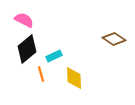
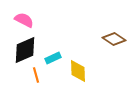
black diamond: moved 2 px left, 1 px down; rotated 16 degrees clockwise
cyan rectangle: moved 1 px left, 2 px down
orange line: moved 5 px left, 1 px down
yellow diamond: moved 4 px right, 7 px up
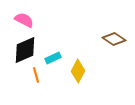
yellow diamond: rotated 30 degrees clockwise
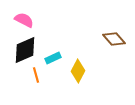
brown diamond: rotated 15 degrees clockwise
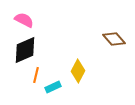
cyan rectangle: moved 29 px down
orange line: rotated 28 degrees clockwise
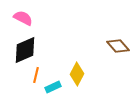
pink semicircle: moved 1 px left, 2 px up
brown diamond: moved 4 px right, 7 px down
yellow diamond: moved 1 px left, 3 px down
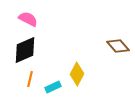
pink semicircle: moved 5 px right, 1 px down
orange line: moved 6 px left, 4 px down
